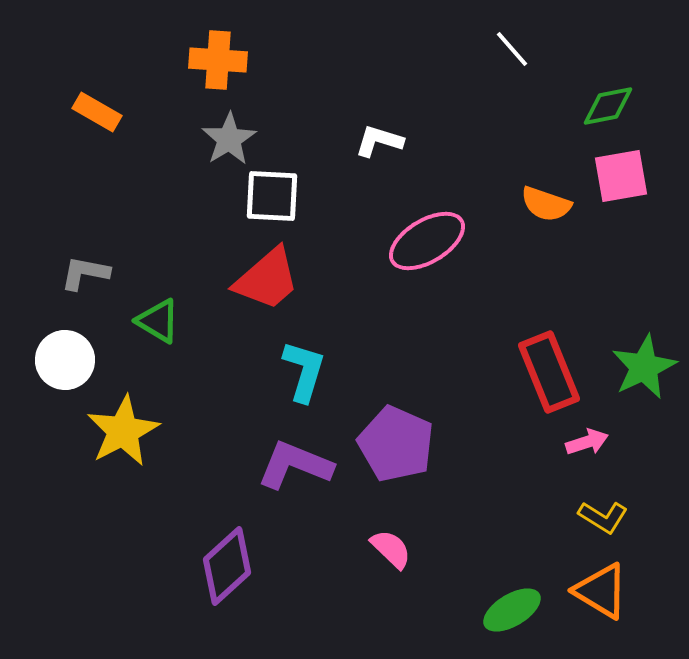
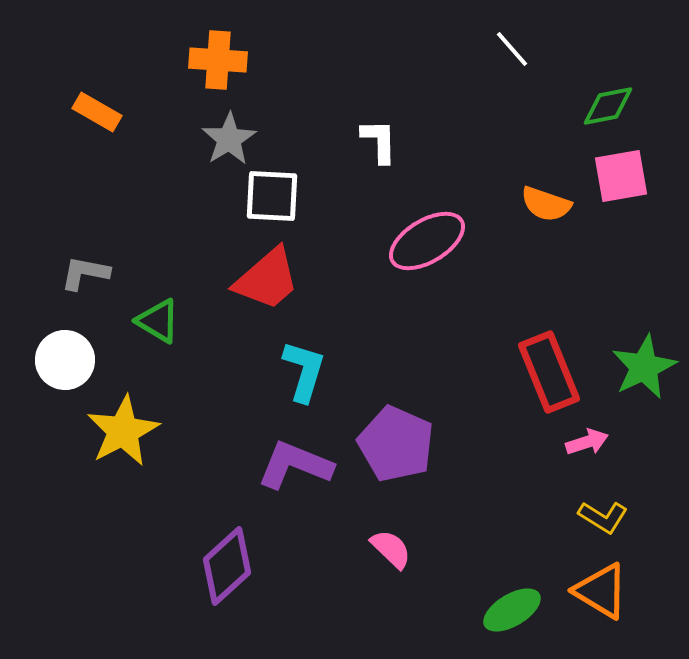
white L-shape: rotated 72 degrees clockwise
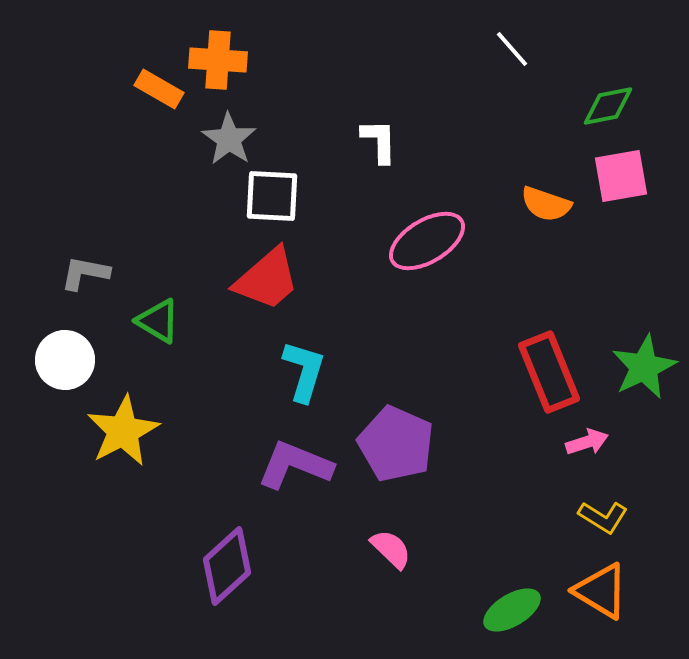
orange rectangle: moved 62 px right, 23 px up
gray star: rotated 6 degrees counterclockwise
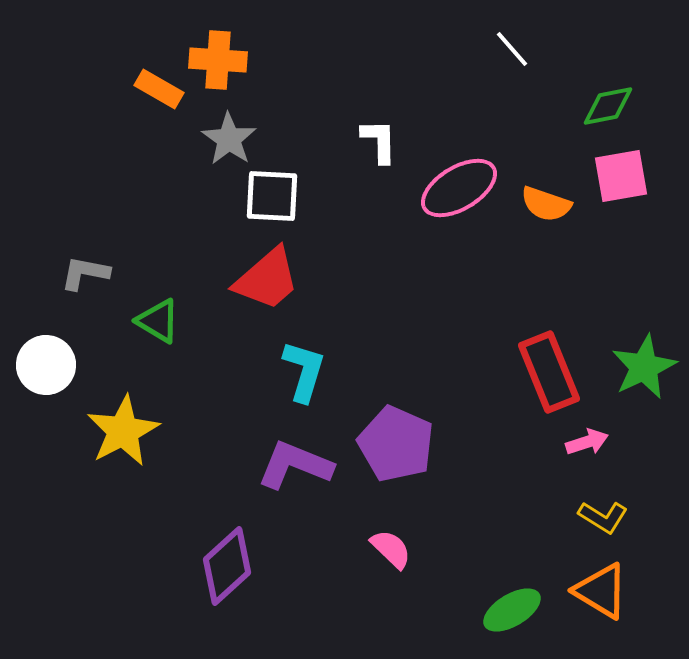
pink ellipse: moved 32 px right, 53 px up
white circle: moved 19 px left, 5 px down
